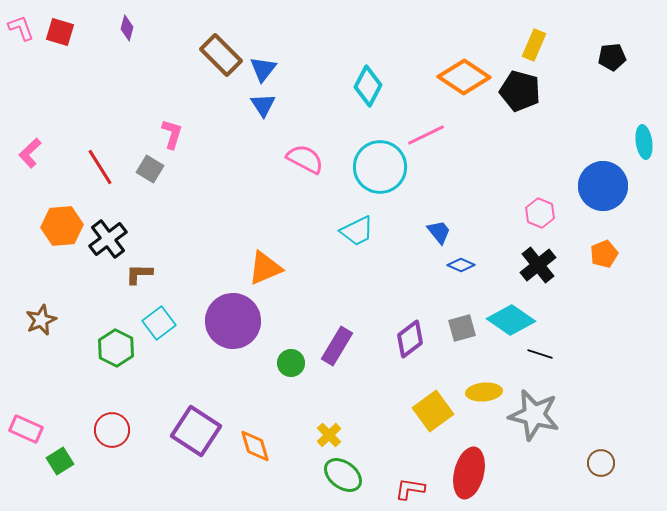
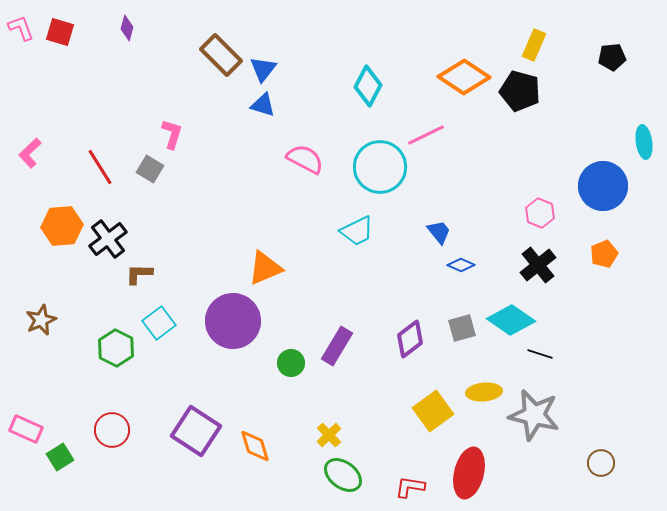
blue triangle at (263, 105): rotated 40 degrees counterclockwise
green square at (60, 461): moved 4 px up
red L-shape at (410, 489): moved 2 px up
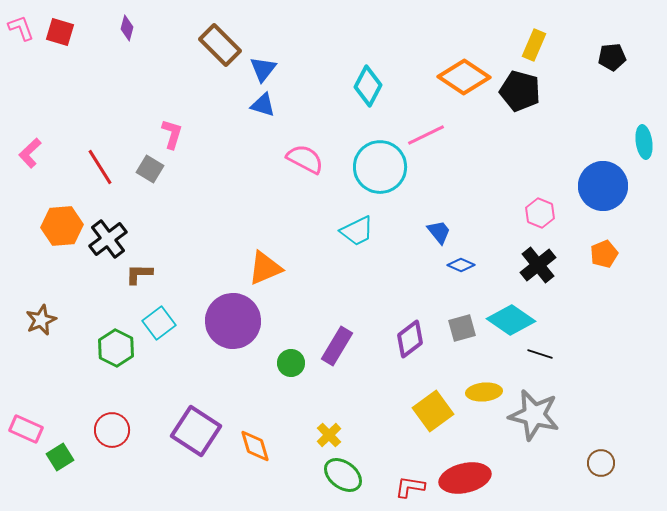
brown rectangle at (221, 55): moved 1 px left, 10 px up
red ellipse at (469, 473): moved 4 px left, 5 px down; rotated 63 degrees clockwise
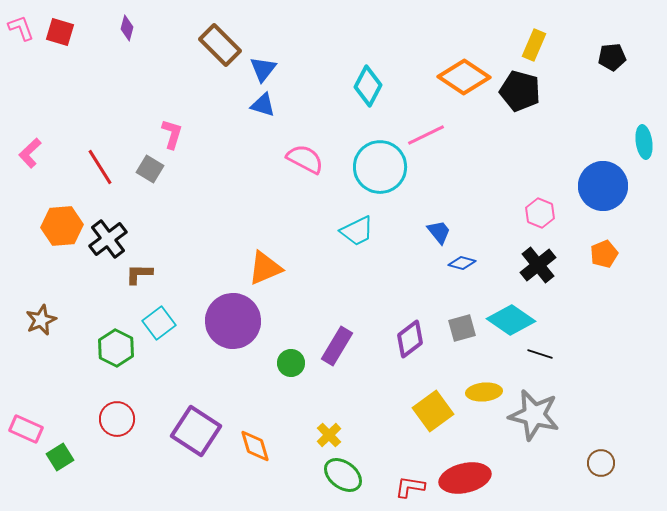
blue diamond at (461, 265): moved 1 px right, 2 px up; rotated 8 degrees counterclockwise
red circle at (112, 430): moved 5 px right, 11 px up
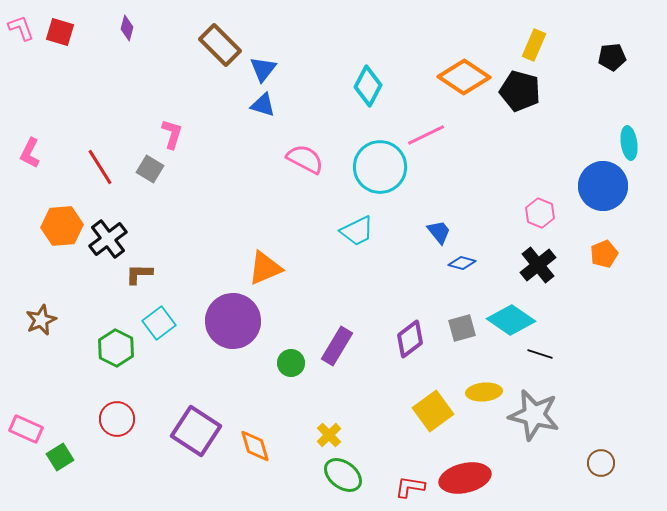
cyan ellipse at (644, 142): moved 15 px left, 1 px down
pink L-shape at (30, 153): rotated 20 degrees counterclockwise
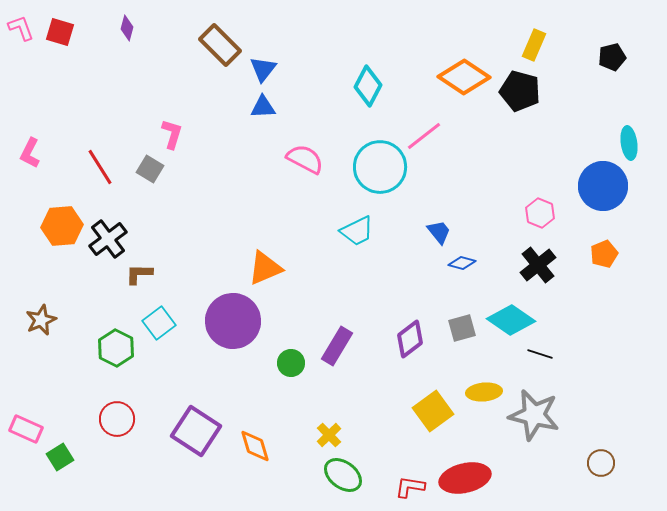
black pentagon at (612, 57): rotated 8 degrees counterclockwise
blue triangle at (263, 105): moved 2 px down; rotated 20 degrees counterclockwise
pink line at (426, 135): moved 2 px left, 1 px down; rotated 12 degrees counterclockwise
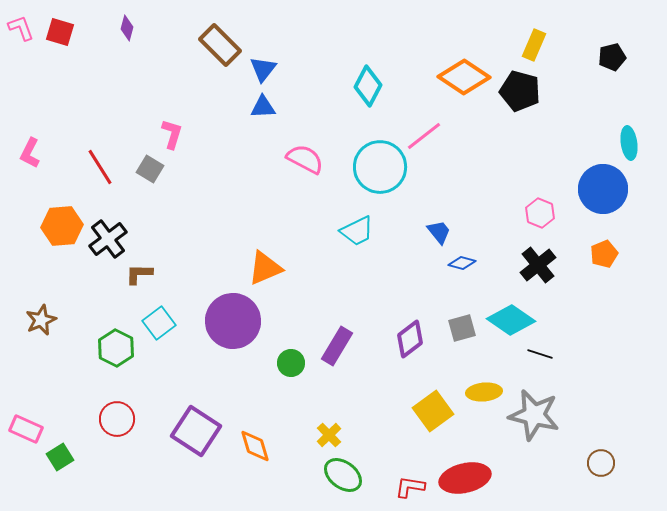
blue circle at (603, 186): moved 3 px down
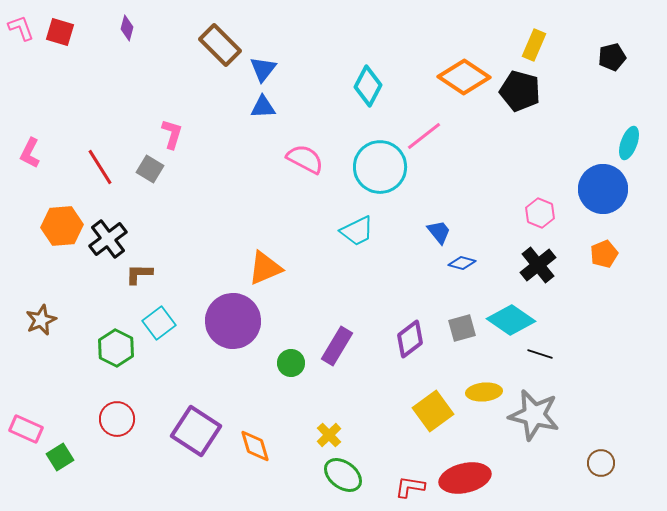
cyan ellipse at (629, 143): rotated 28 degrees clockwise
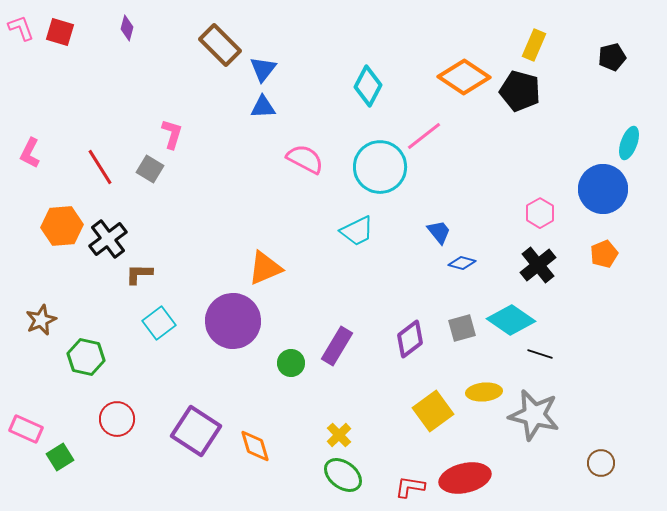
pink hexagon at (540, 213): rotated 8 degrees clockwise
green hexagon at (116, 348): moved 30 px left, 9 px down; rotated 15 degrees counterclockwise
yellow cross at (329, 435): moved 10 px right
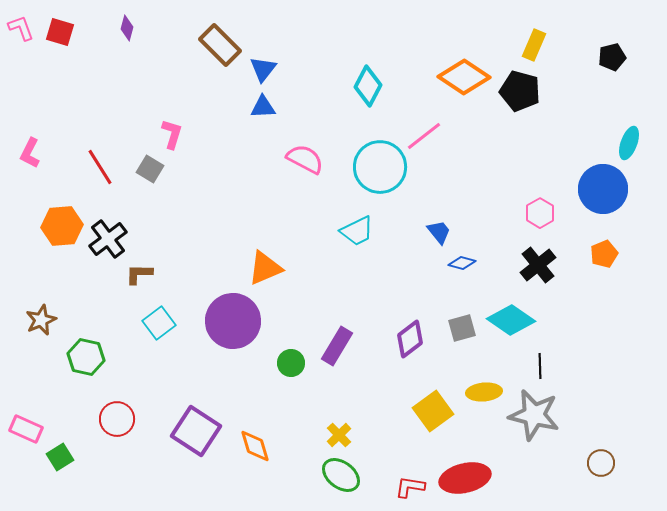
black line at (540, 354): moved 12 px down; rotated 70 degrees clockwise
green ellipse at (343, 475): moved 2 px left
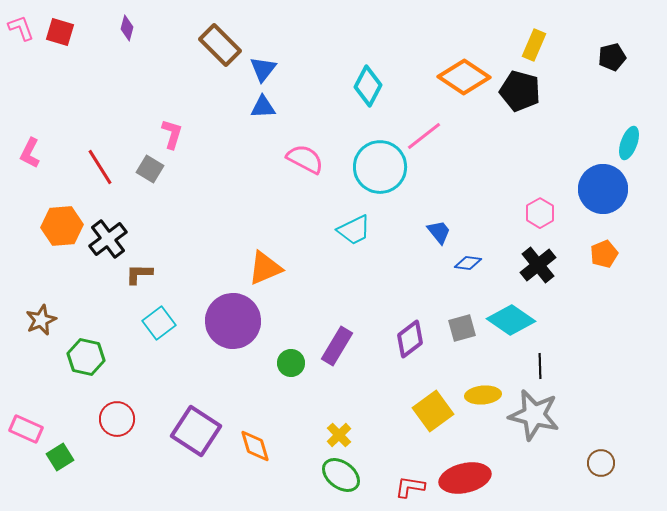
cyan trapezoid at (357, 231): moved 3 px left, 1 px up
blue diamond at (462, 263): moved 6 px right; rotated 8 degrees counterclockwise
yellow ellipse at (484, 392): moved 1 px left, 3 px down
